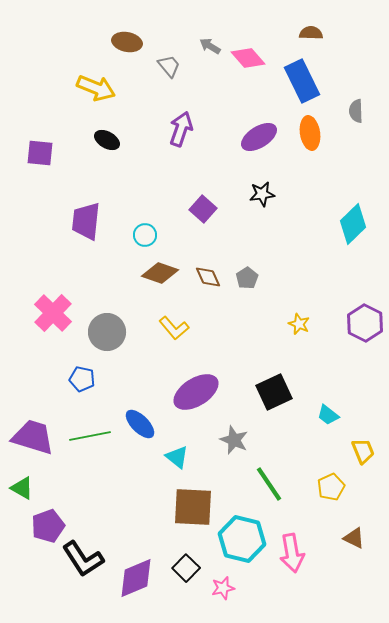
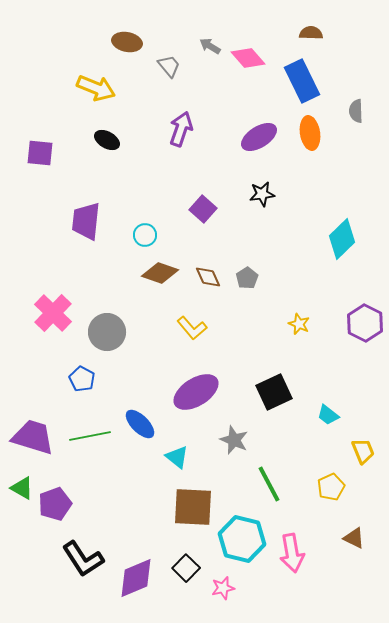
cyan diamond at (353, 224): moved 11 px left, 15 px down
yellow L-shape at (174, 328): moved 18 px right
blue pentagon at (82, 379): rotated 15 degrees clockwise
green line at (269, 484): rotated 6 degrees clockwise
purple pentagon at (48, 526): moved 7 px right, 22 px up
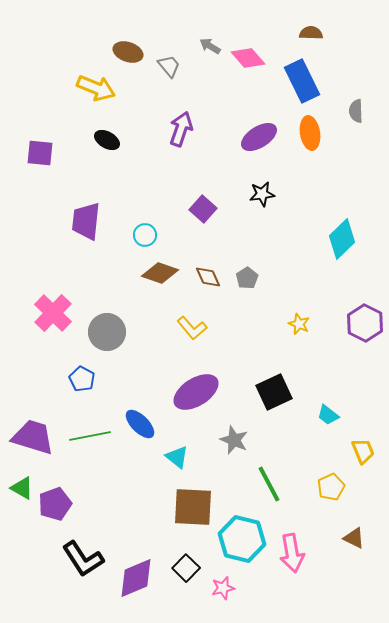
brown ellipse at (127, 42): moved 1 px right, 10 px down; rotated 8 degrees clockwise
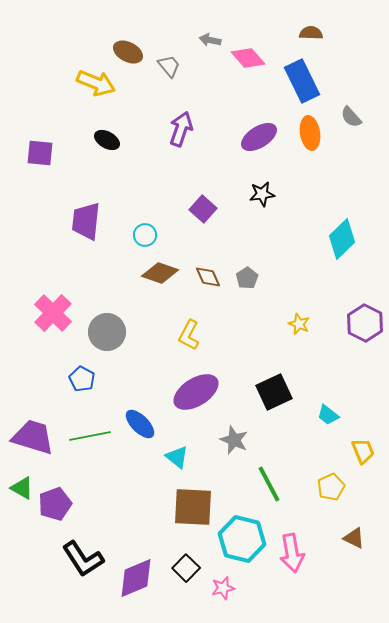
gray arrow at (210, 46): moved 6 px up; rotated 20 degrees counterclockwise
brown ellipse at (128, 52): rotated 8 degrees clockwise
yellow arrow at (96, 88): moved 5 px up
gray semicircle at (356, 111): moved 5 px left, 6 px down; rotated 40 degrees counterclockwise
yellow L-shape at (192, 328): moved 3 px left, 7 px down; rotated 68 degrees clockwise
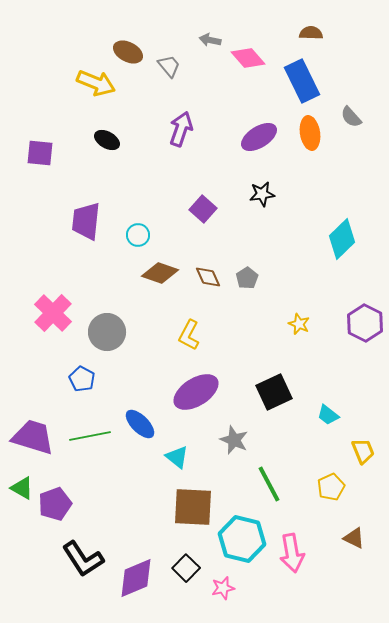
cyan circle at (145, 235): moved 7 px left
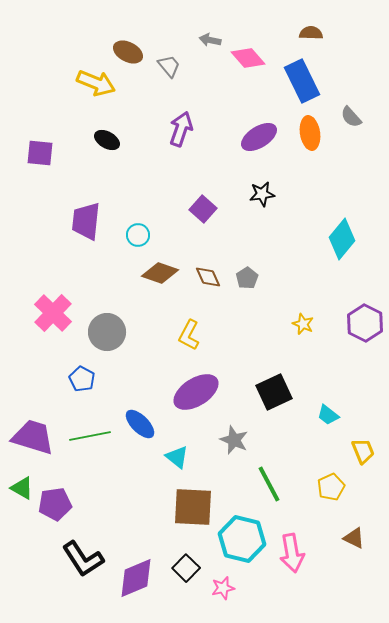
cyan diamond at (342, 239): rotated 6 degrees counterclockwise
yellow star at (299, 324): moved 4 px right
purple pentagon at (55, 504): rotated 12 degrees clockwise
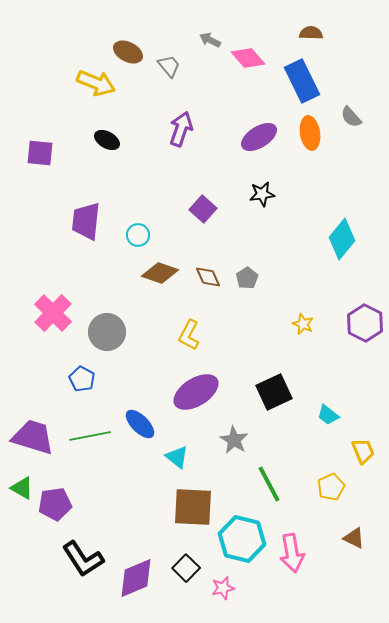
gray arrow at (210, 40): rotated 15 degrees clockwise
gray star at (234, 440): rotated 8 degrees clockwise
